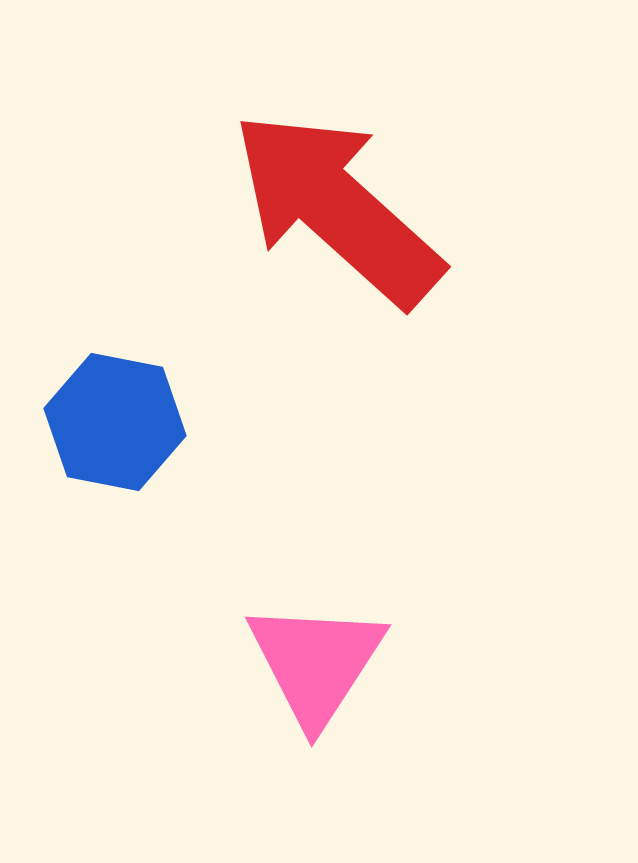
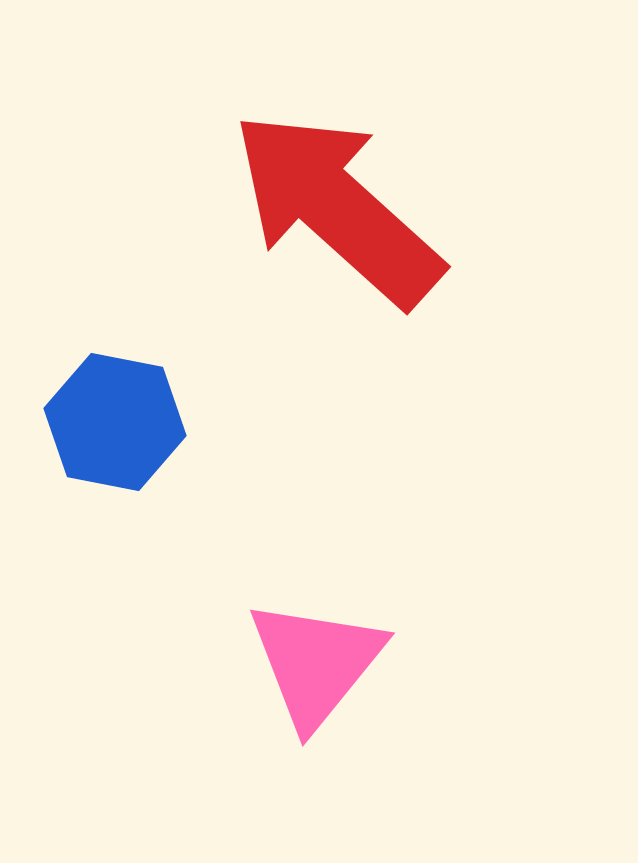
pink triangle: rotated 6 degrees clockwise
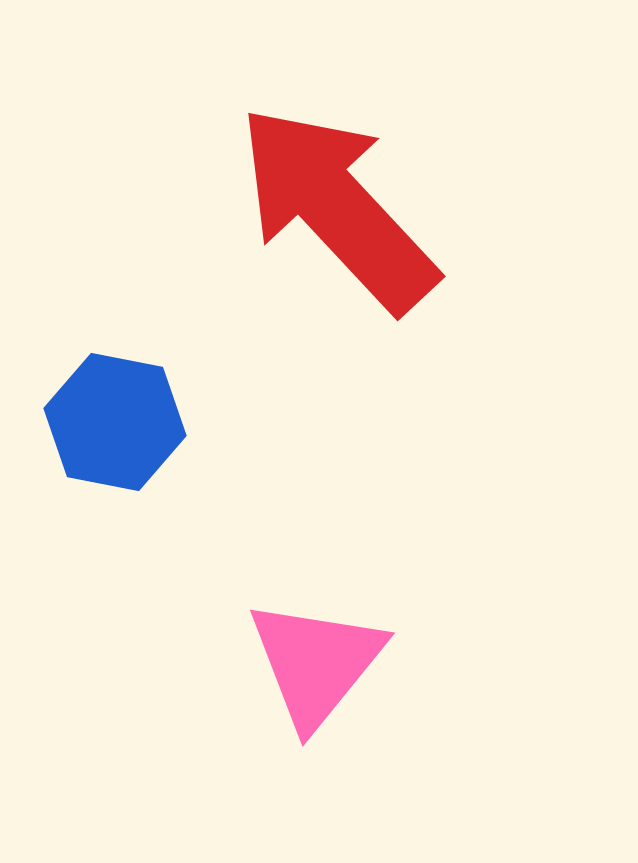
red arrow: rotated 5 degrees clockwise
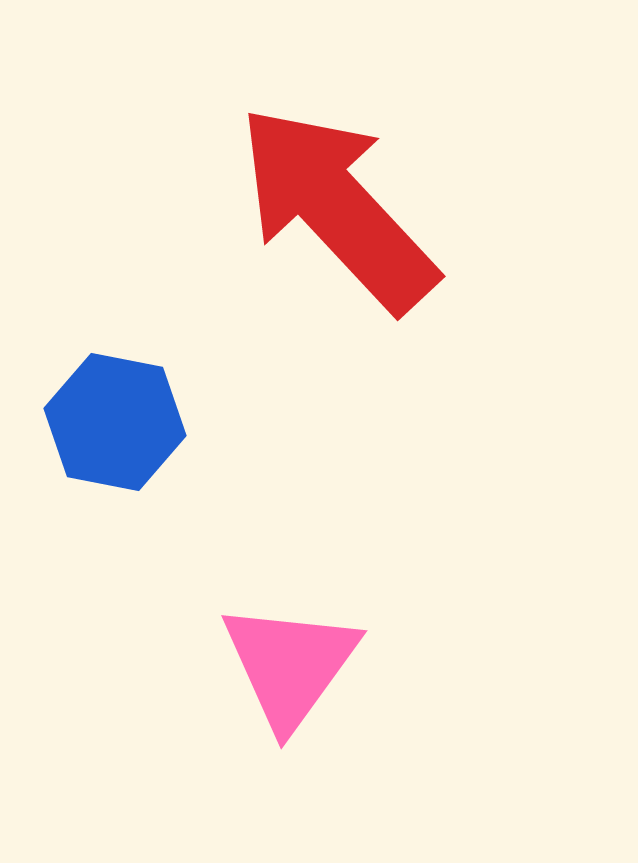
pink triangle: moved 26 px left, 2 px down; rotated 3 degrees counterclockwise
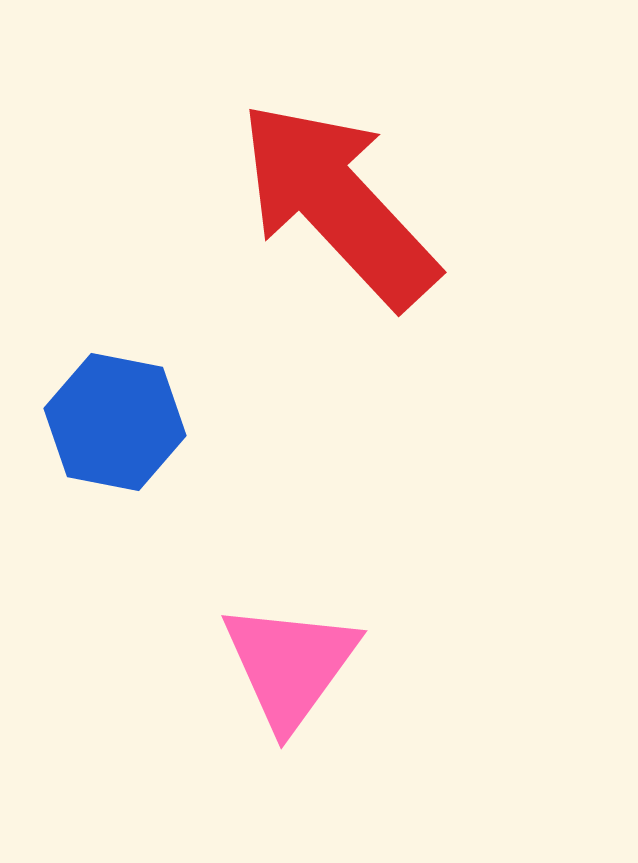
red arrow: moved 1 px right, 4 px up
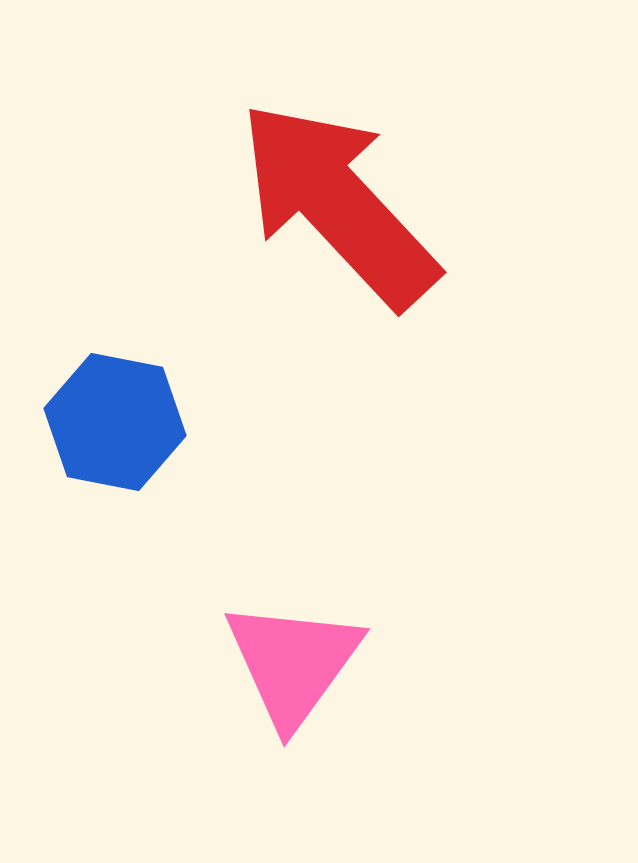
pink triangle: moved 3 px right, 2 px up
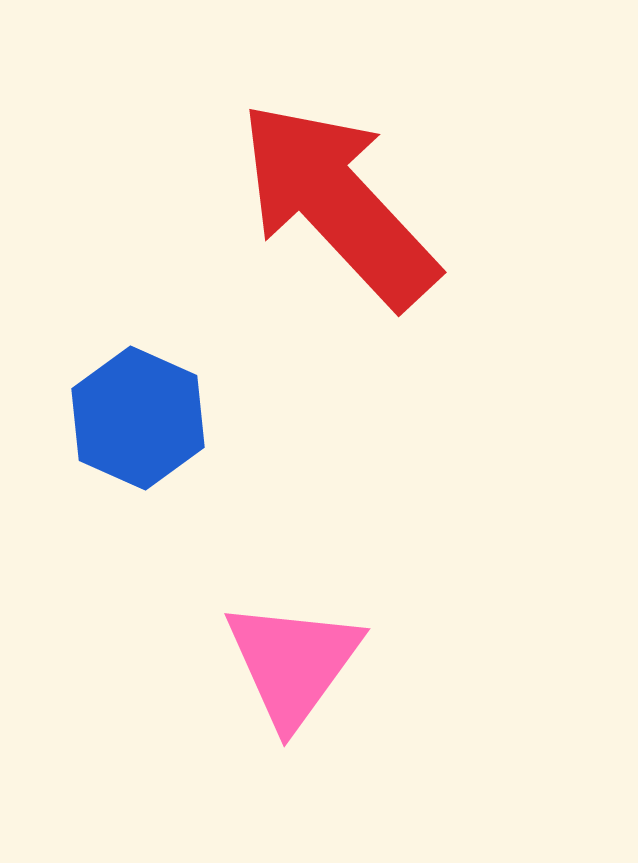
blue hexagon: moved 23 px right, 4 px up; rotated 13 degrees clockwise
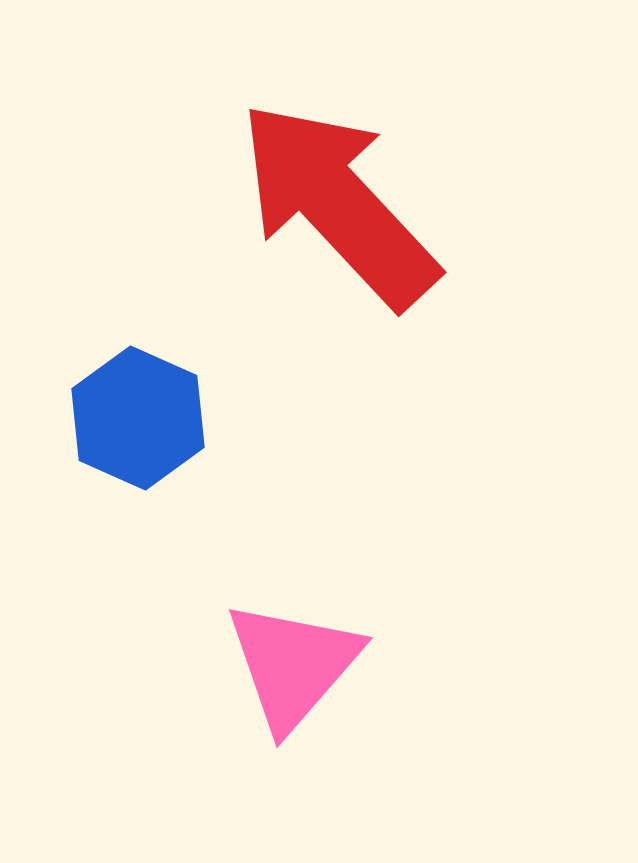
pink triangle: moved 2 px down; rotated 5 degrees clockwise
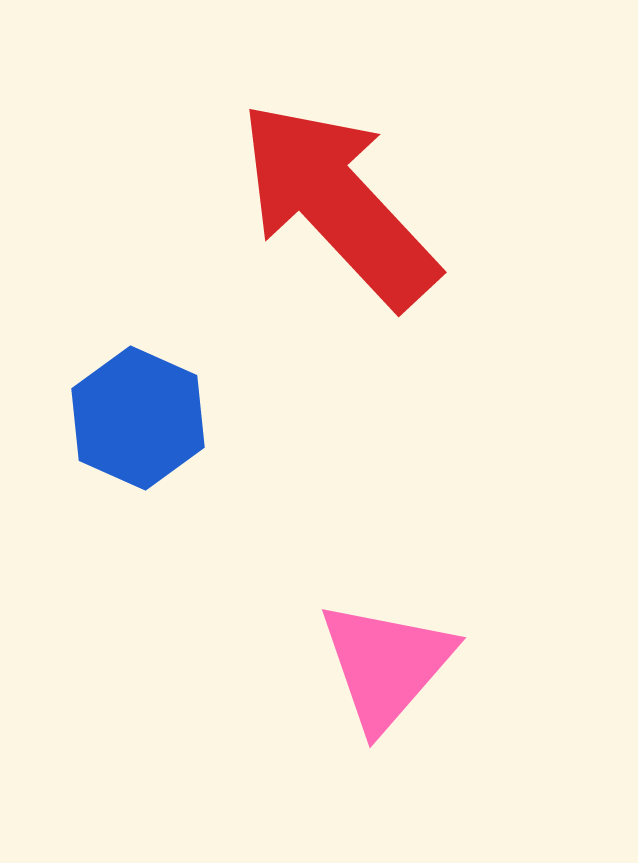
pink triangle: moved 93 px right
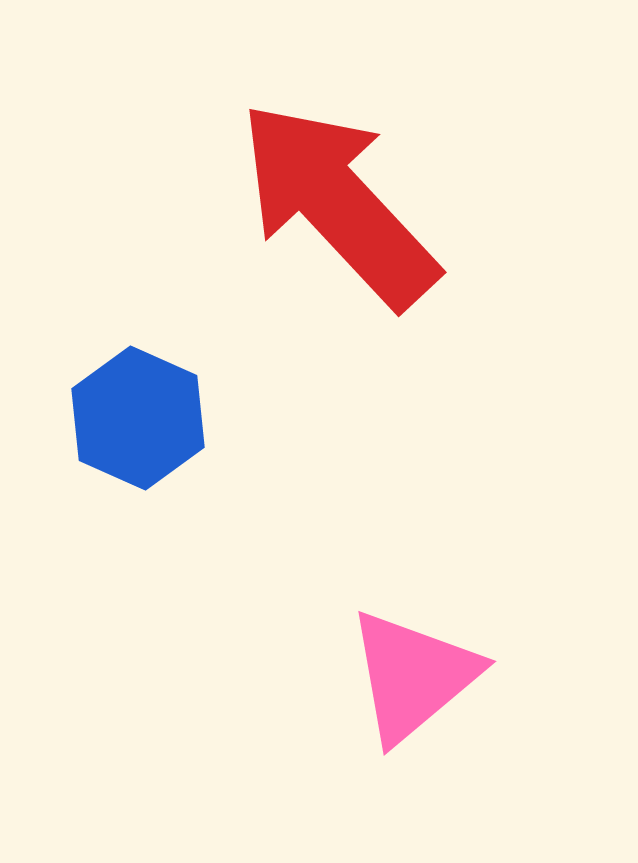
pink triangle: moved 27 px right, 11 px down; rotated 9 degrees clockwise
